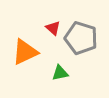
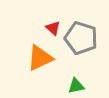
orange triangle: moved 15 px right, 6 px down
green triangle: moved 16 px right, 13 px down
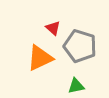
gray pentagon: moved 1 px left, 8 px down
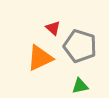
green triangle: moved 4 px right
